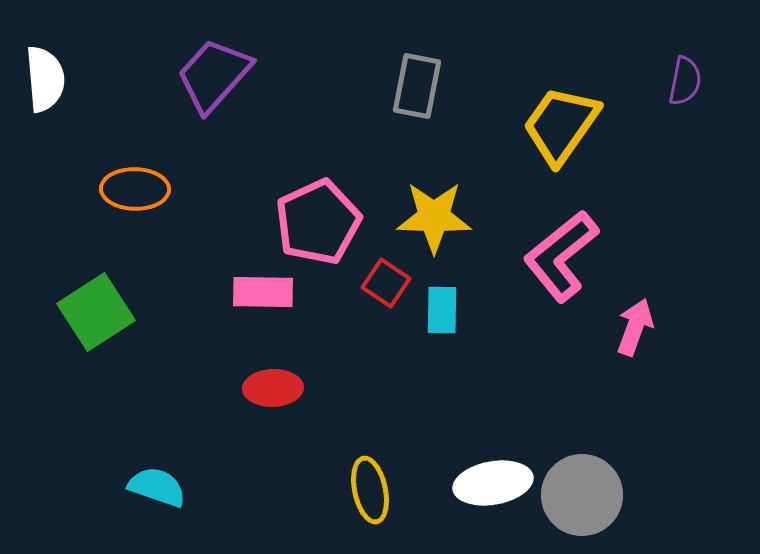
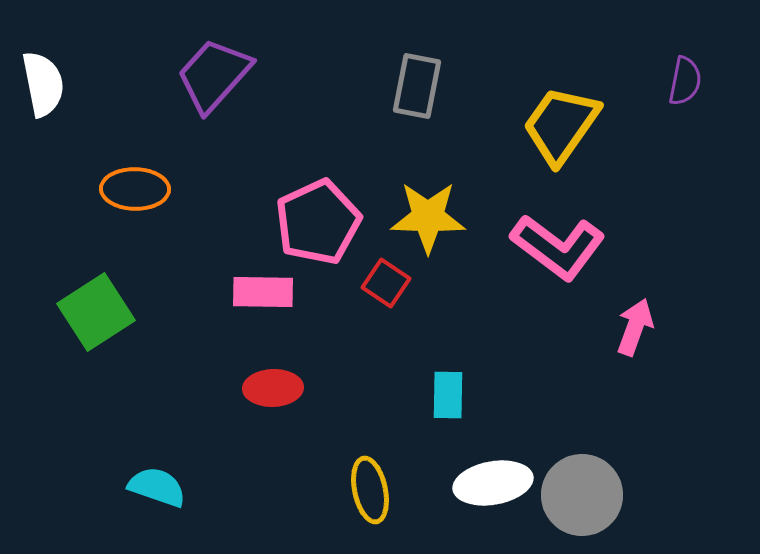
white semicircle: moved 2 px left, 5 px down; rotated 6 degrees counterclockwise
yellow star: moved 6 px left
pink L-shape: moved 3 px left, 9 px up; rotated 104 degrees counterclockwise
cyan rectangle: moved 6 px right, 85 px down
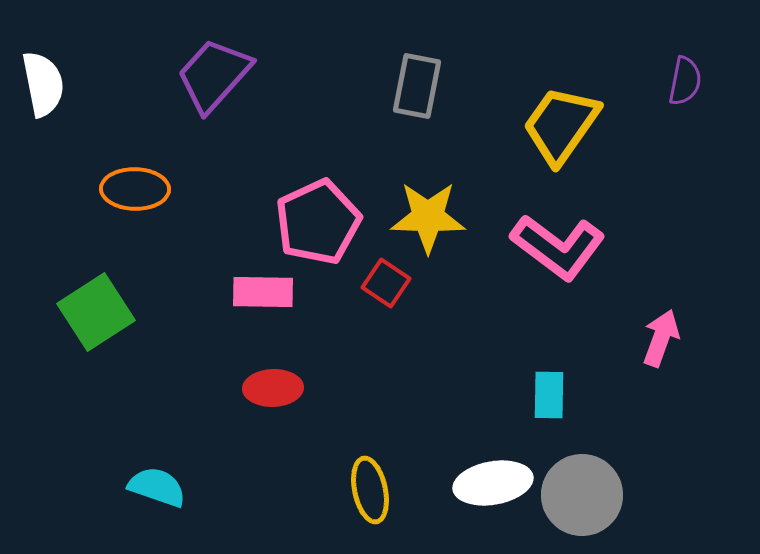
pink arrow: moved 26 px right, 11 px down
cyan rectangle: moved 101 px right
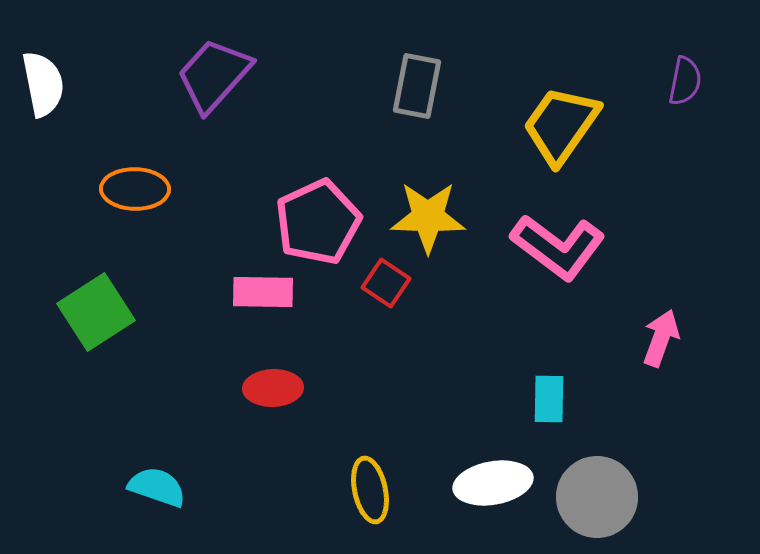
cyan rectangle: moved 4 px down
gray circle: moved 15 px right, 2 px down
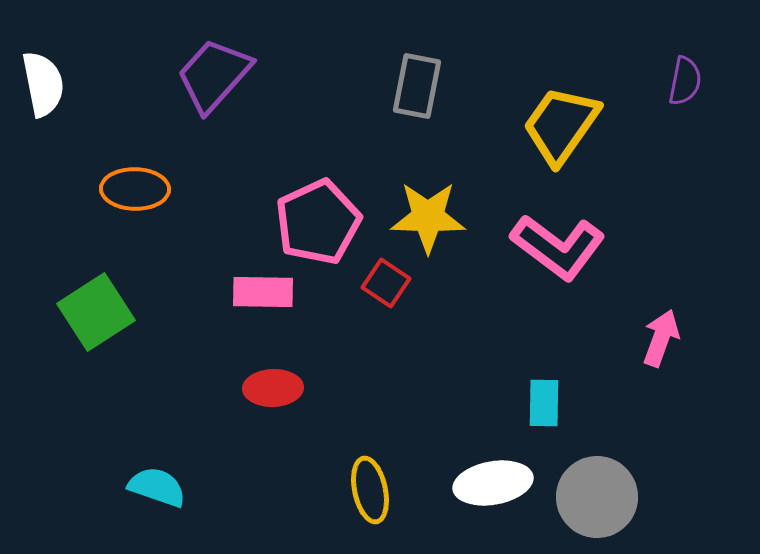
cyan rectangle: moved 5 px left, 4 px down
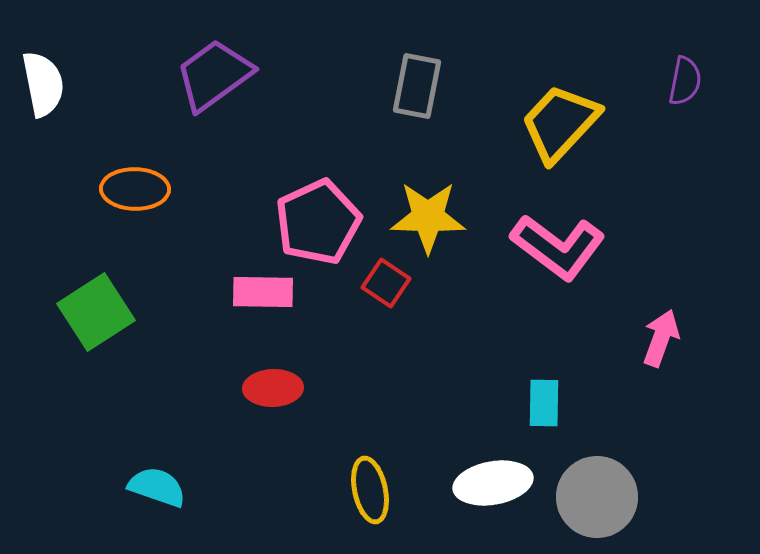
purple trapezoid: rotated 12 degrees clockwise
yellow trapezoid: moved 1 px left, 2 px up; rotated 8 degrees clockwise
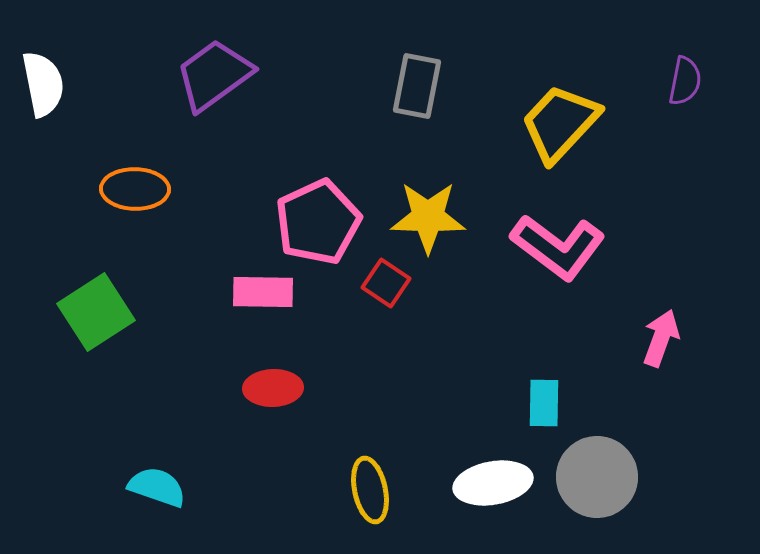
gray circle: moved 20 px up
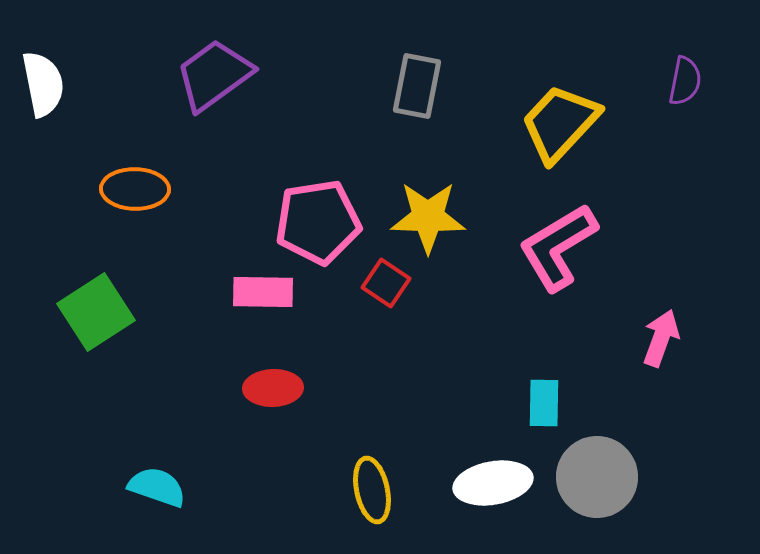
pink pentagon: rotated 16 degrees clockwise
pink L-shape: rotated 112 degrees clockwise
yellow ellipse: moved 2 px right
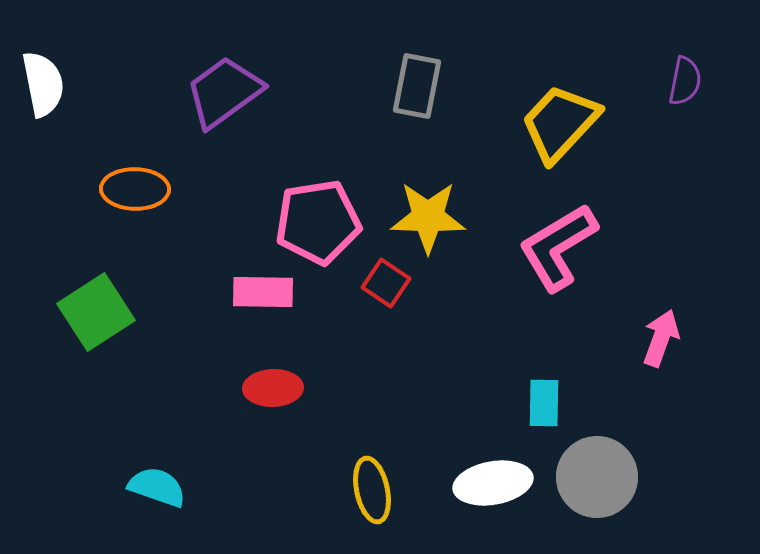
purple trapezoid: moved 10 px right, 17 px down
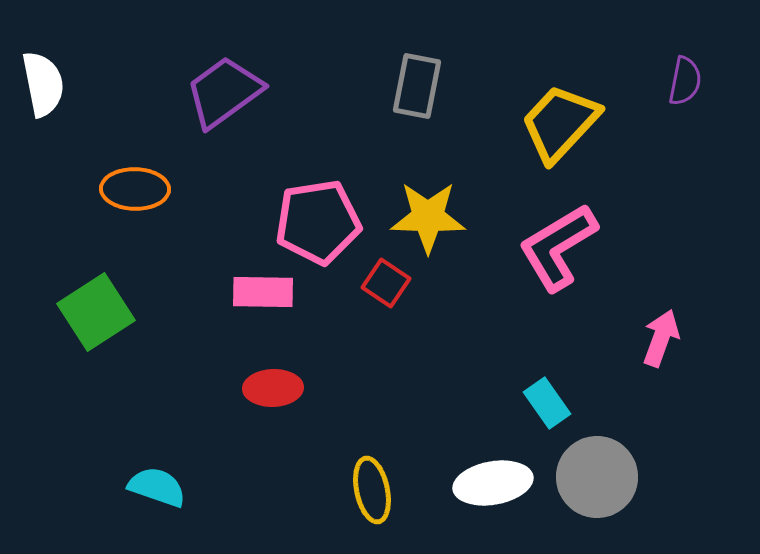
cyan rectangle: moved 3 px right; rotated 36 degrees counterclockwise
